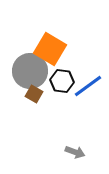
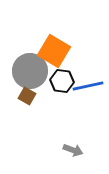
orange square: moved 4 px right, 2 px down
blue line: rotated 24 degrees clockwise
brown square: moved 7 px left, 2 px down
gray arrow: moved 2 px left, 2 px up
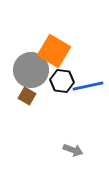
gray circle: moved 1 px right, 1 px up
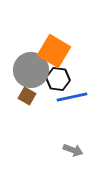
black hexagon: moved 4 px left, 2 px up
blue line: moved 16 px left, 11 px down
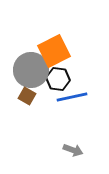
orange square: rotated 32 degrees clockwise
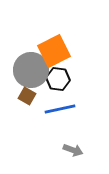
blue line: moved 12 px left, 12 px down
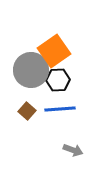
orange square: rotated 8 degrees counterclockwise
black hexagon: moved 1 px down; rotated 10 degrees counterclockwise
brown square: moved 15 px down; rotated 12 degrees clockwise
blue line: rotated 8 degrees clockwise
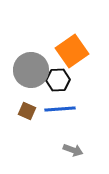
orange square: moved 18 px right
brown square: rotated 18 degrees counterclockwise
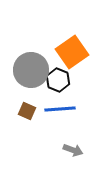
orange square: moved 1 px down
black hexagon: rotated 25 degrees clockwise
